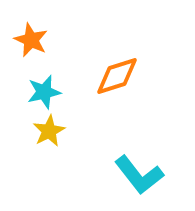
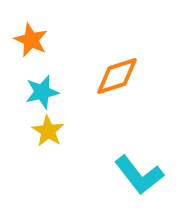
cyan star: moved 2 px left
yellow star: moved 1 px left; rotated 12 degrees counterclockwise
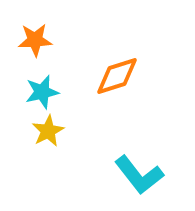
orange star: moved 4 px right; rotated 28 degrees counterclockwise
yellow star: rotated 12 degrees clockwise
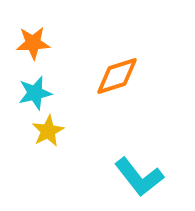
orange star: moved 2 px left, 3 px down
cyan star: moved 7 px left, 1 px down
cyan L-shape: moved 2 px down
